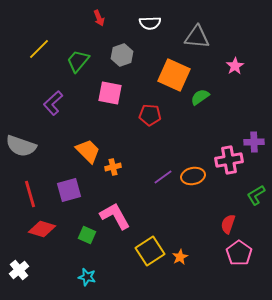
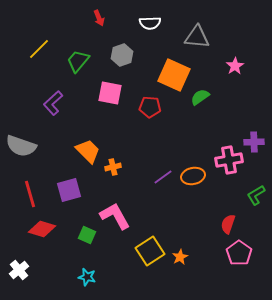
red pentagon: moved 8 px up
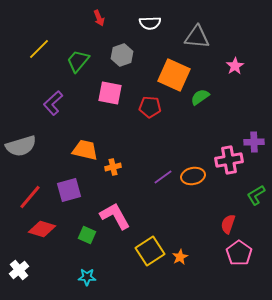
gray semicircle: rotated 36 degrees counterclockwise
orange trapezoid: moved 3 px left, 1 px up; rotated 32 degrees counterclockwise
red line: moved 3 px down; rotated 56 degrees clockwise
cyan star: rotated 12 degrees counterclockwise
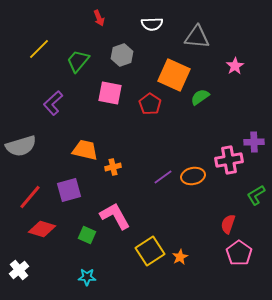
white semicircle: moved 2 px right, 1 px down
red pentagon: moved 3 px up; rotated 30 degrees clockwise
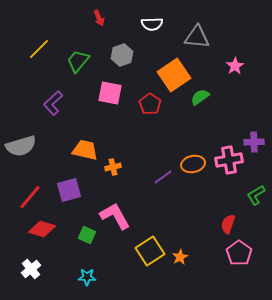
orange square: rotated 32 degrees clockwise
orange ellipse: moved 12 px up
white cross: moved 12 px right, 1 px up
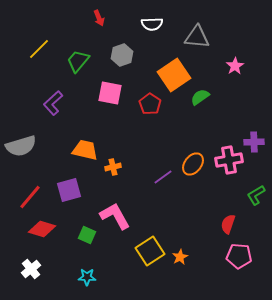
orange ellipse: rotated 40 degrees counterclockwise
pink pentagon: moved 3 px down; rotated 30 degrees counterclockwise
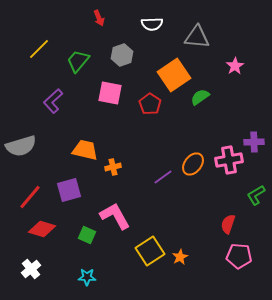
purple L-shape: moved 2 px up
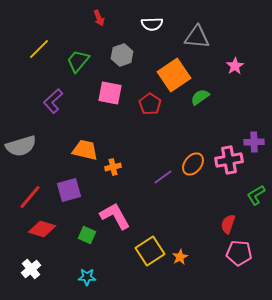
pink pentagon: moved 3 px up
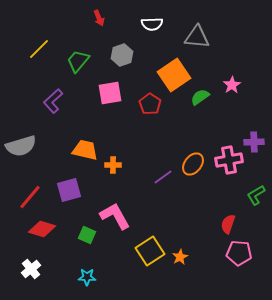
pink star: moved 3 px left, 19 px down
pink square: rotated 20 degrees counterclockwise
orange cross: moved 2 px up; rotated 14 degrees clockwise
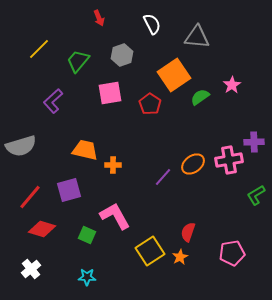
white semicircle: rotated 115 degrees counterclockwise
orange ellipse: rotated 15 degrees clockwise
purple line: rotated 12 degrees counterclockwise
red semicircle: moved 40 px left, 8 px down
pink pentagon: moved 7 px left; rotated 15 degrees counterclockwise
